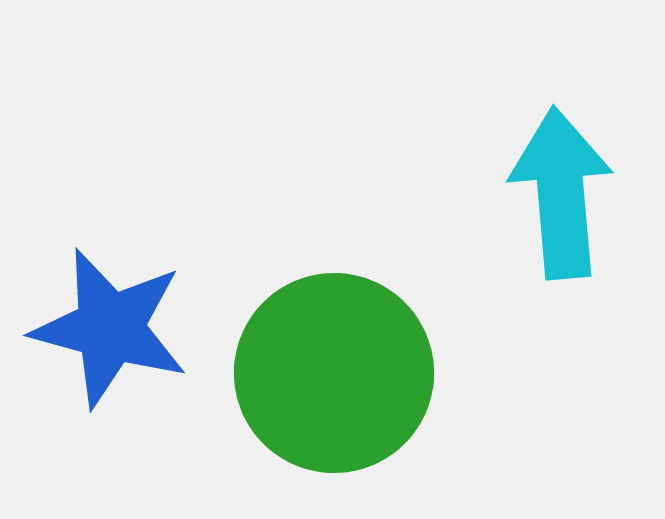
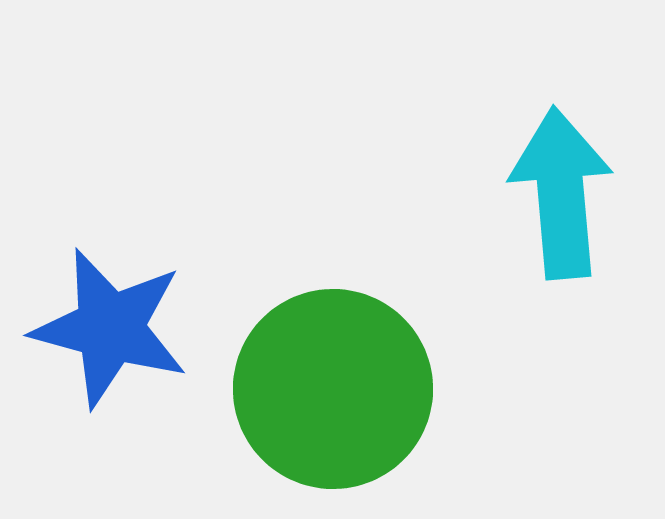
green circle: moved 1 px left, 16 px down
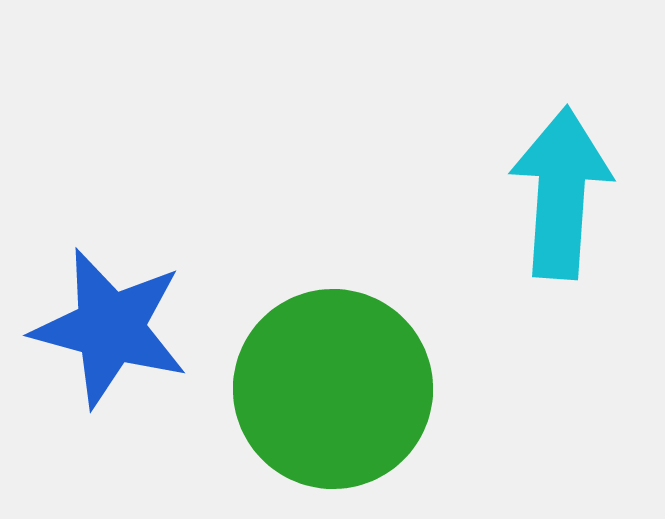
cyan arrow: rotated 9 degrees clockwise
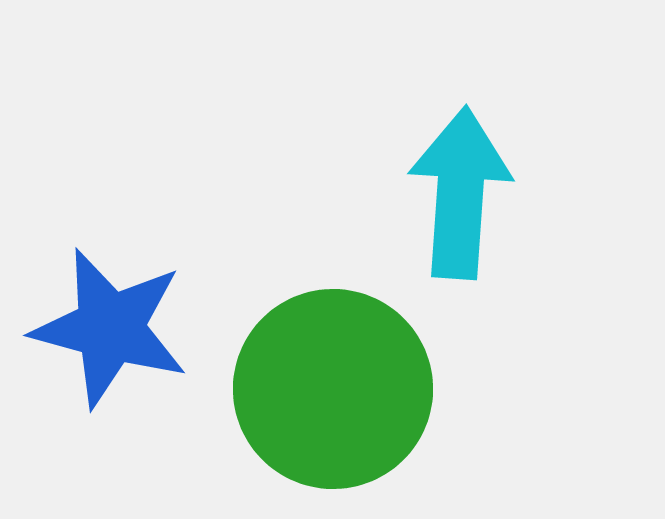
cyan arrow: moved 101 px left
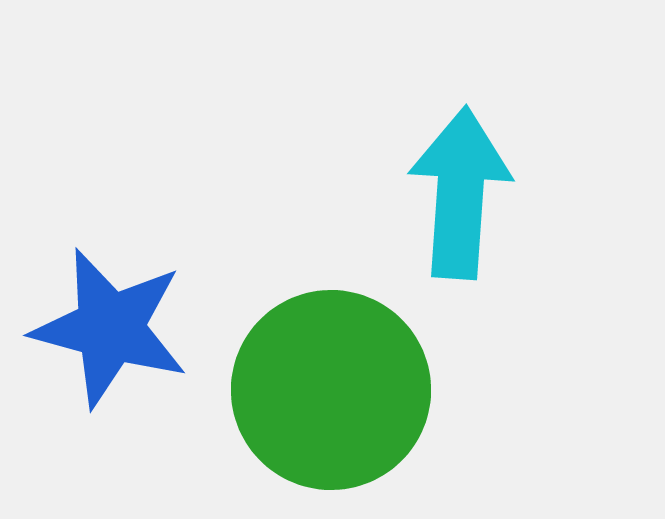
green circle: moved 2 px left, 1 px down
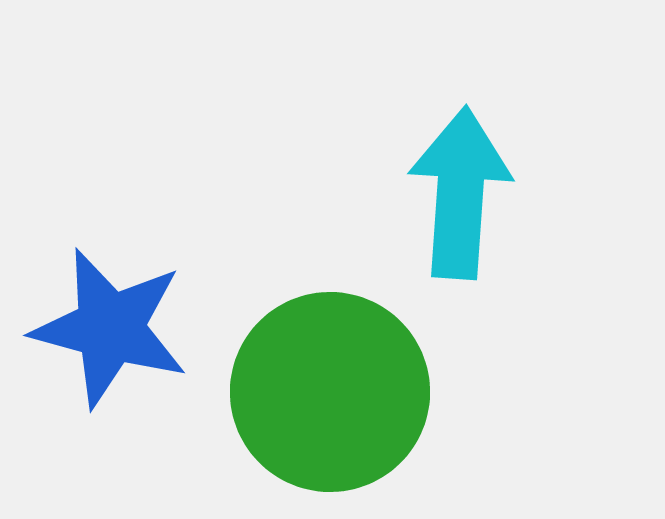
green circle: moved 1 px left, 2 px down
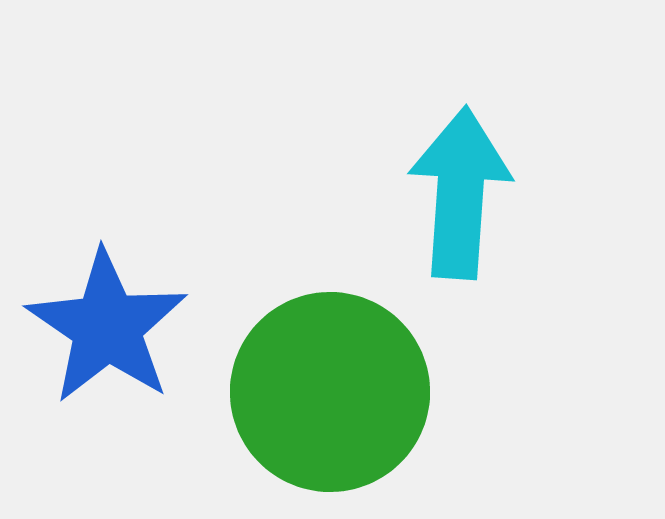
blue star: moved 3 px left, 1 px up; rotated 19 degrees clockwise
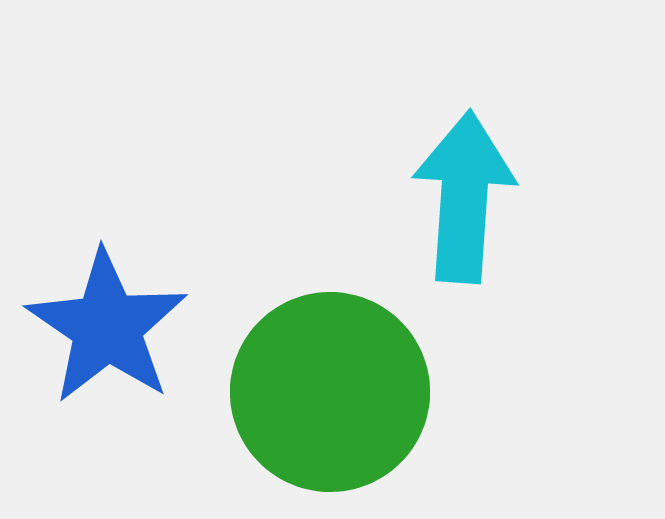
cyan arrow: moved 4 px right, 4 px down
